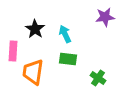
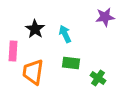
green rectangle: moved 3 px right, 4 px down
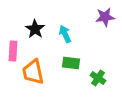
orange trapezoid: rotated 20 degrees counterclockwise
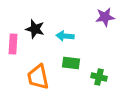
black star: rotated 18 degrees counterclockwise
cyan arrow: moved 2 px down; rotated 60 degrees counterclockwise
pink rectangle: moved 7 px up
orange trapezoid: moved 5 px right, 5 px down
green cross: moved 1 px right, 1 px up; rotated 21 degrees counterclockwise
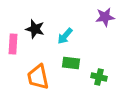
cyan arrow: rotated 54 degrees counterclockwise
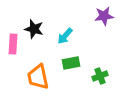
purple star: moved 1 px left, 1 px up
black star: moved 1 px left
green rectangle: rotated 18 degrees counterclockwise
green cross: moved 1 px right, 1 px up; rotated 35 degrees counterclockwise
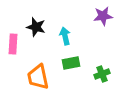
purple star: moved 1 px left
black star: moved 2 px right, 2 px up
cyan arrow: rotated 126 degrees clockwise
green cross: moved 2 px right, 2 px up
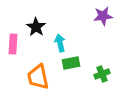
black star: rotated 18 degrees clockwise
cyan arrow: moved 5 px left, 7 px down
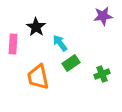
cyan arrow: rotated 24 degrees counterclockwise
green rectangle: rotated 24 degrees counterclockwise
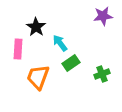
pink rectangle: moved 5 px right, 5 px down
orange trapezoid: rotated 32 degrees clockwise
